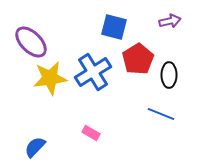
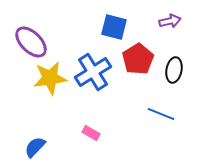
black ellipse: moved 5 px right, 5 px up; rotated 10 degrees clockwise
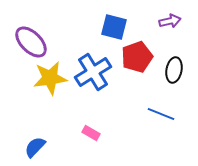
red pentagon: moved 1 px left, 2 px up; rotated 12 degrees clockwise
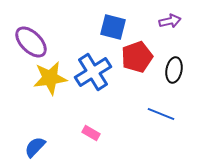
blue square: moved 1 px left
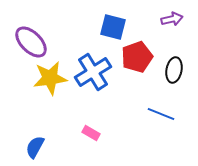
purple arrow: moved 2 px right, 2 px up
blue semicircle: rotated 15 degrees counterclockwise
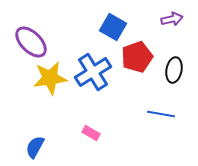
blue square: rotated 16 degrees clockwise
blue line: rotated 12 degrees counterclockwise
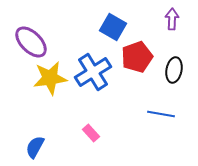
purple arrow: rotated 75 degrees counterclockwise
pink rectangle: rotated 18 degrees clockwise
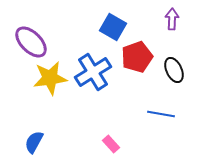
black ellipse: rotated 35 degrees counterclockwise
pink rectangle: moved 20 px right, 11 px down
blue semicircle: moved 1 px left, 5 px up
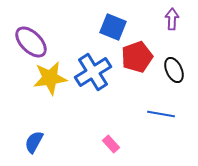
blue square: rotated 8 degrees counterclockwise
